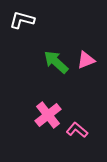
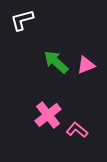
white L-shape: rotated 30 degrees counterclockwise
pink triangle: moved 5 px down
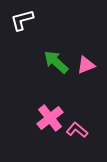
pink cross: moved 2 px right, 3 px down
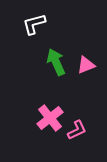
white L-shape: moved 12 px right, 4 px down
green arrow: rotated 24 degrees clockwise
pink L-shape: rotated 115 degrees clockwise
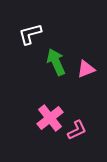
white L-shape: moved 4 px left, 10 px down
pink triangle: moved 4 px down
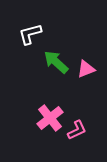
green arrow: rotated 24 degrees counterclockwise
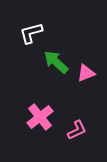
white L-shape: moved 1 px right, 1 px up
pink triangle: moved 4 px down
pink cross: moved 10 px left, 1 px up
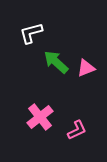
pink triangle: moved 5 px up
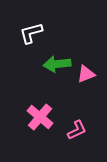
green arrow: moved 1 px right, 2 px down; rotated 48 degrees counterclockwise
pink triangle: moved 6 px down
pink cross: rotated 12 degrees counterclockwise
